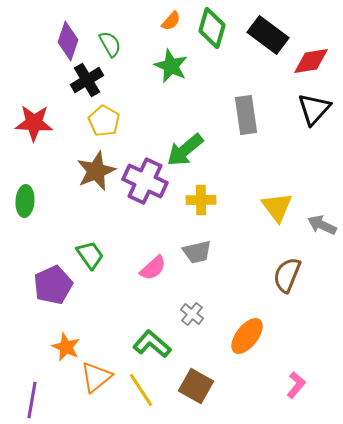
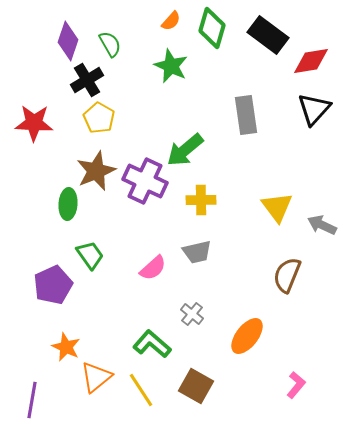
yellow pentagon: moved 5 px left, 3 px up
green ellipse: moved 43 px right, 3 px down
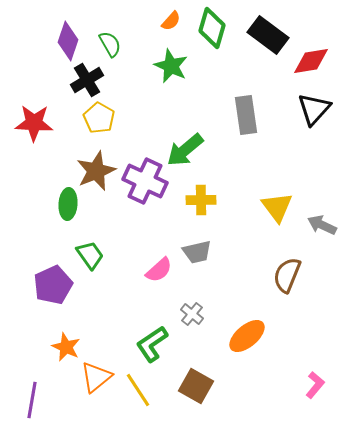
pink semicircle: moved 6 px right, 2 px down
orange ellipse: rotated 12 degrees clockwise
green L-shape: rotated 75 degrees counterclockwise
pink L-shape: moved 19 px right
yellow line: moved 3 px left
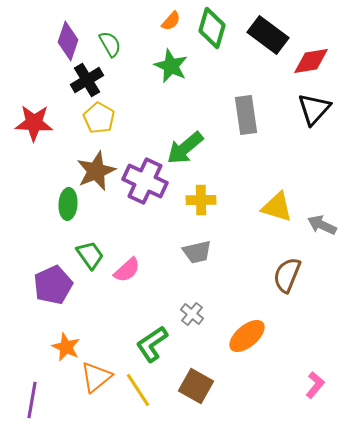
green arrow: moved 2 px up
yellow triangle: rotated 36 degrees counterclockwise
pink semicircle: moved 32 px left
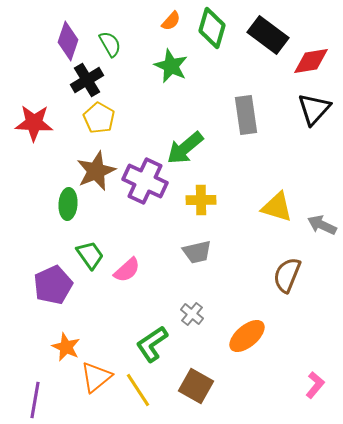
purple line: moved 3 px right
